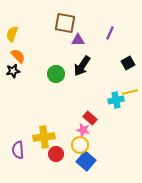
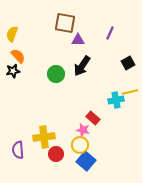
red rectangle: moved 3 px right
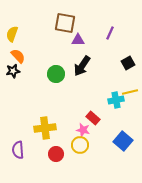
yellow cross: moved 1 px right, 9 px up
blue square: moved 37 px right, 20 px up
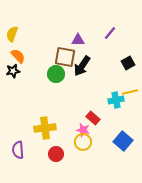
brown square: moved 34 px down
purple line: rotated 16 degrees clockwise
yellow circle: moved 3 px right, 3 px up
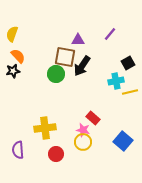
purple line: moved 1 px down
cyan cross: moved 19 px up
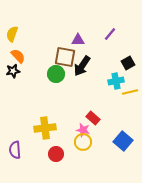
purple semicircle: moved 3 px left
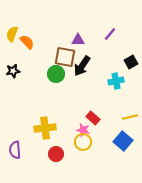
orange semicircle: moved 9 px right, 14 px up
black square: moved 3 px right, 1 px up
yellow line: moved 25 px down
